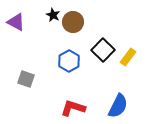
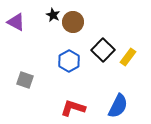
gray square: moved 1 px left, 1 px down
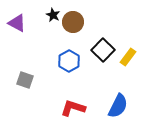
purple triangle: moved 1 px right, 1 px down
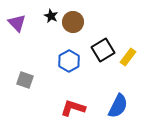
black star: moved 2 px left, 1 px down
purple triangle: rotated 18 degrees clockwise
black square: rotated 15 degrees clockwise
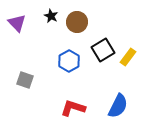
brown circle: moved 4 px right
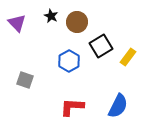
black square: moved 2 px left, 4 px up
red L-shape: moved 1 px left, 1 px up; rotated 15 degrees counterclockwise
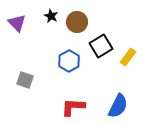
red L-shape: moved 1 px right
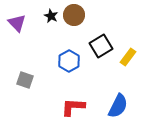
brown circle: moved 3 px left, 7 px up
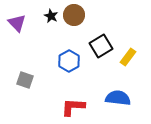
blue semicircle: moved 8 px up; rotated 110 degrees counterclockwise
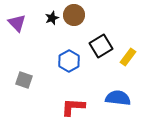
black star: moved 1 px right, 2 px down; rotated 24 degrees clockwise
gray square: moved 1 px left
